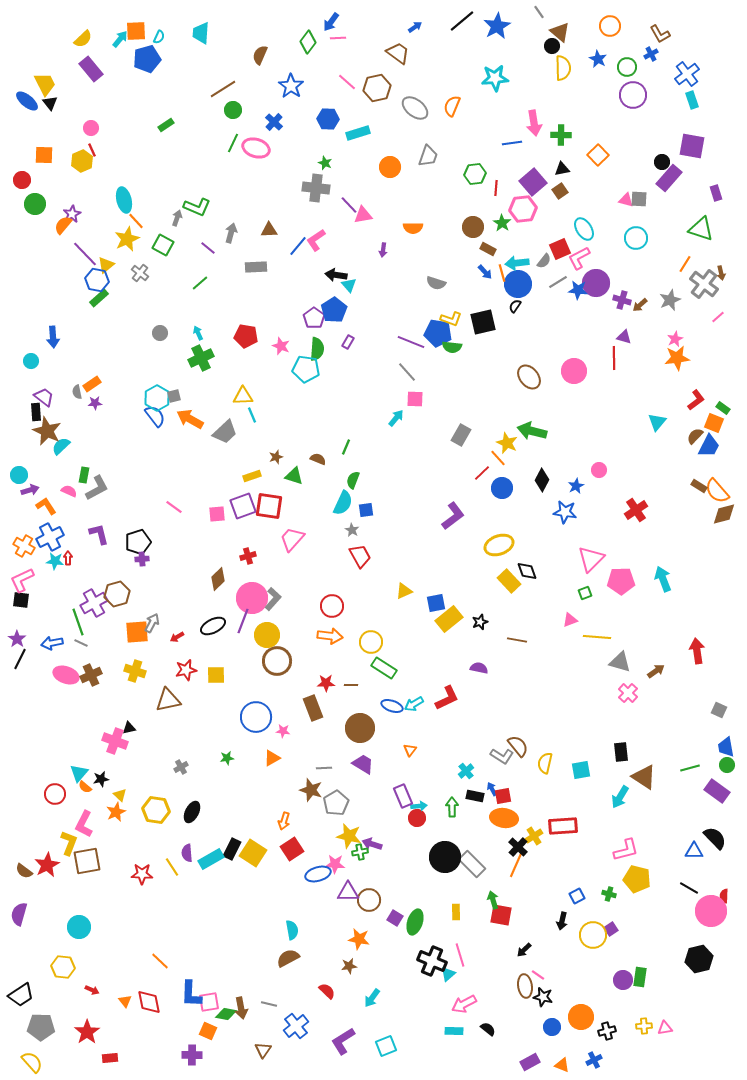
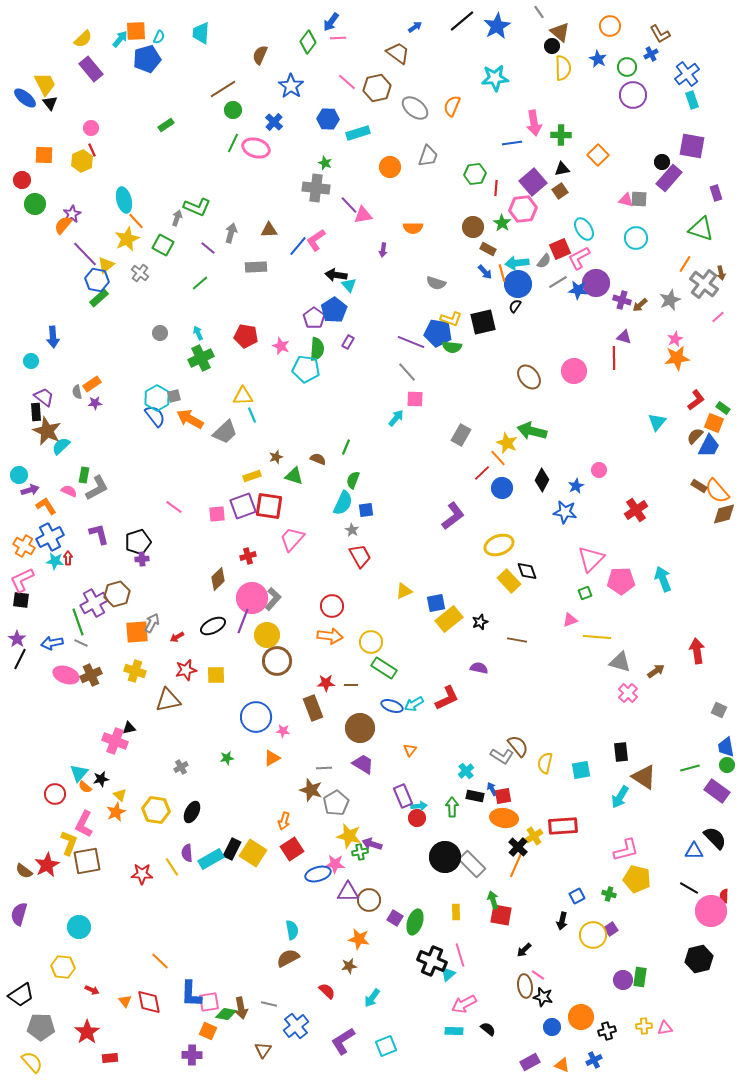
blue ellipse at (27, 101): moved 2 px left, 3 px up
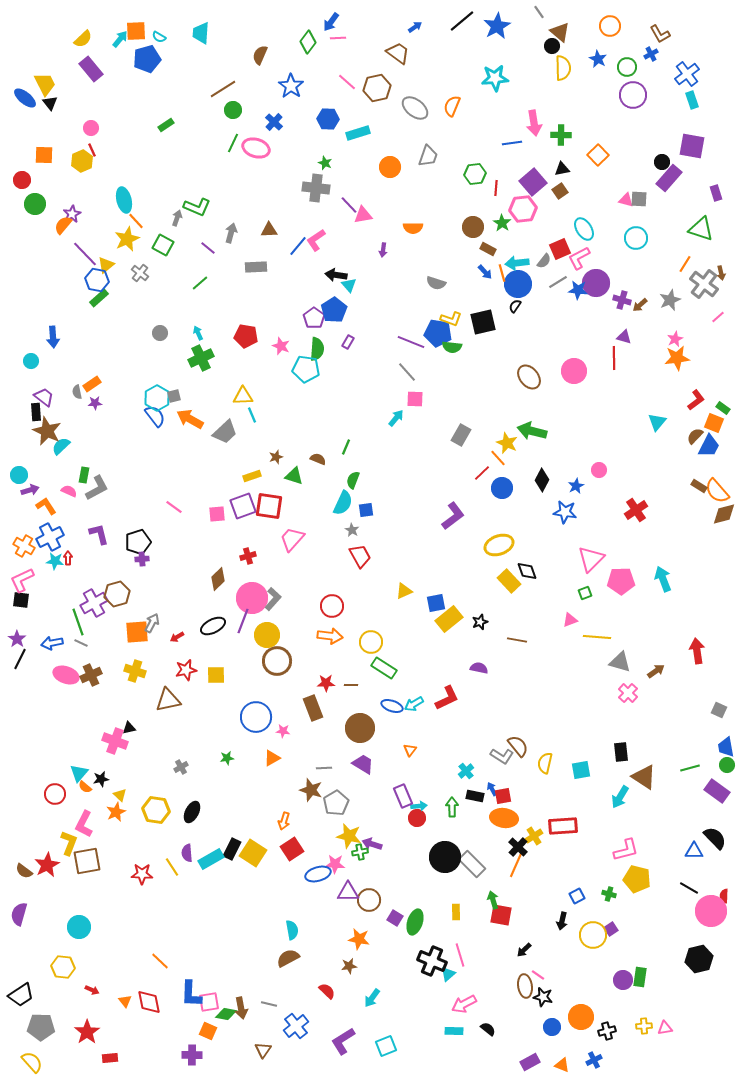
cyan semicircle at (159, 37): rotated 96 degrees clockwise
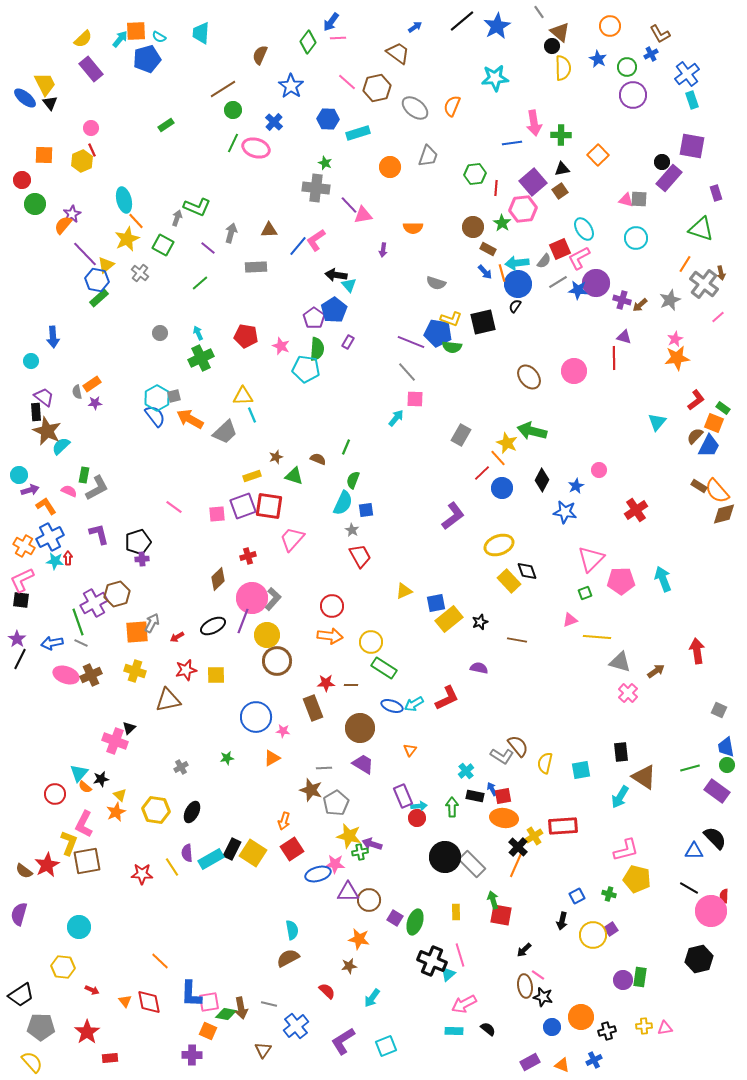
black triangle at (129, 728): rotated 32 degrees counterclockwise
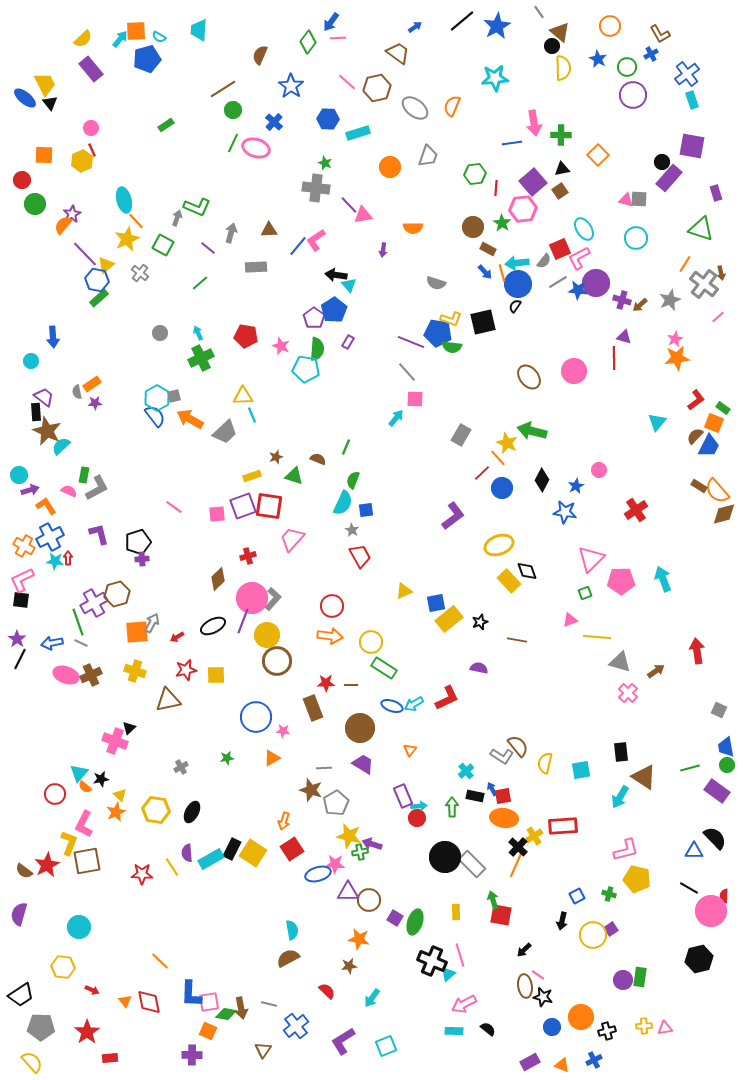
cyan trapezoid at (201, 33): moved 2 px left, 3 px up
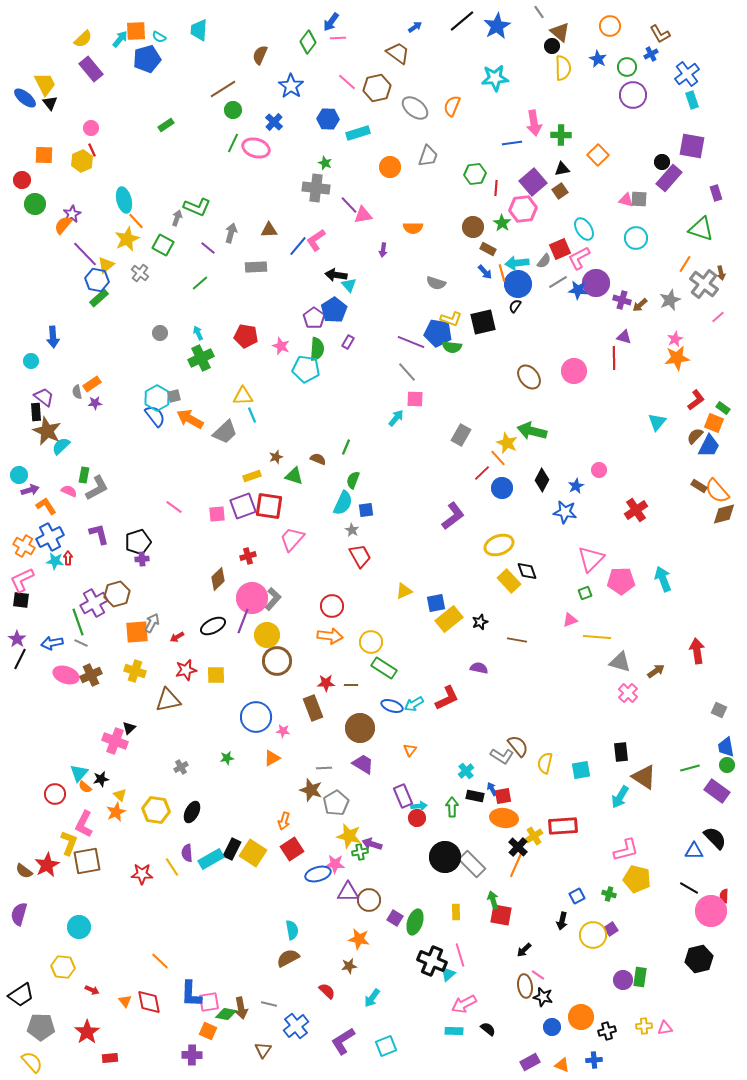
blue cross at (594, 1060): rotated 21 degrees clockwise
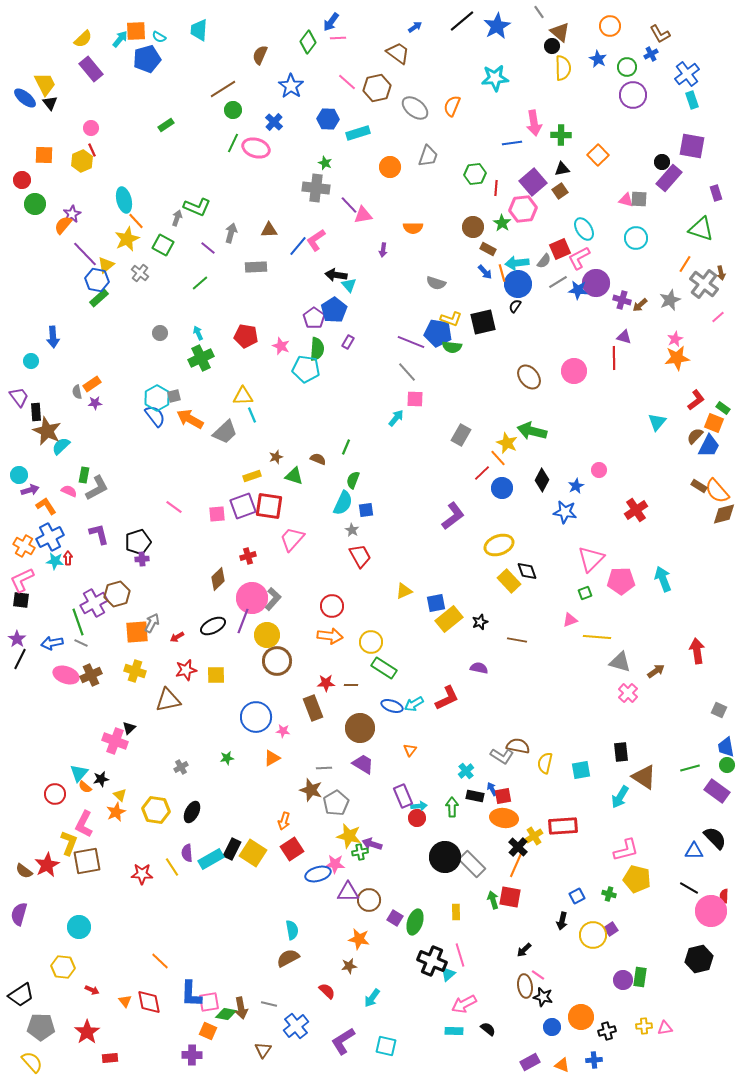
purple trapezoid at (44, 397): moved 25 px left; rotated 15 degrees clockwise
brown semicircle at (518, 746): rotated 40 degrees counterclockwise
red square at (501, 915): moved 9 px right, 18 px up
cyan square at (386, 1046): rotated 35 degrees clockwise
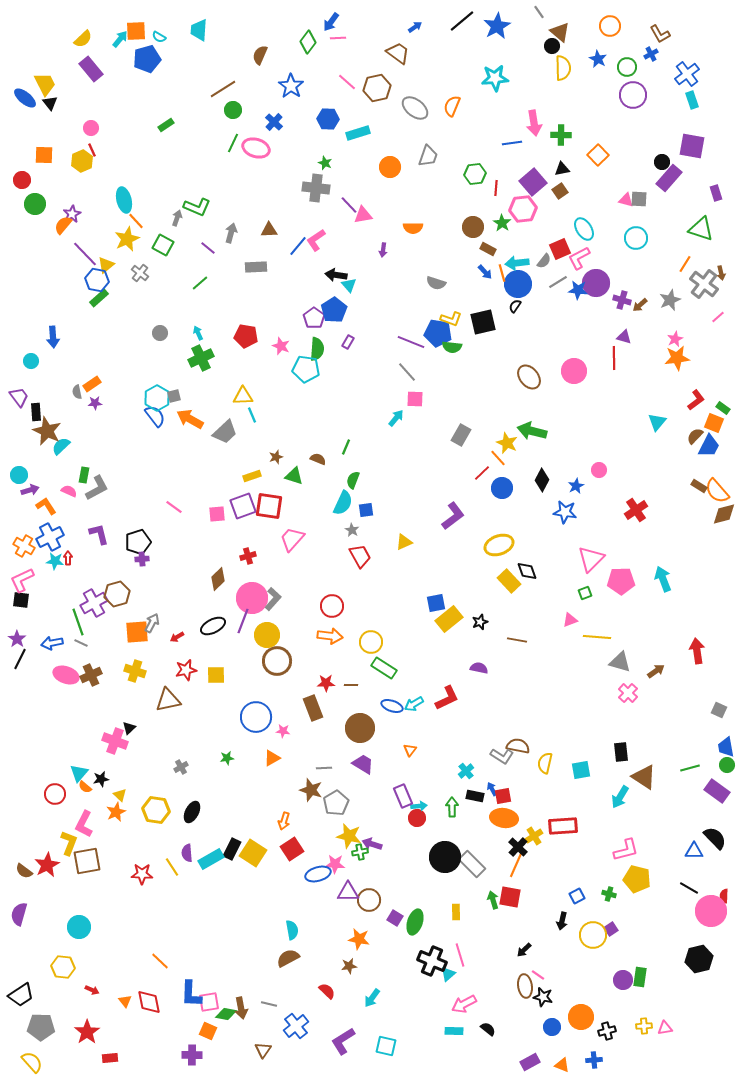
yellow triangle at (404, 591): moved 49 px up
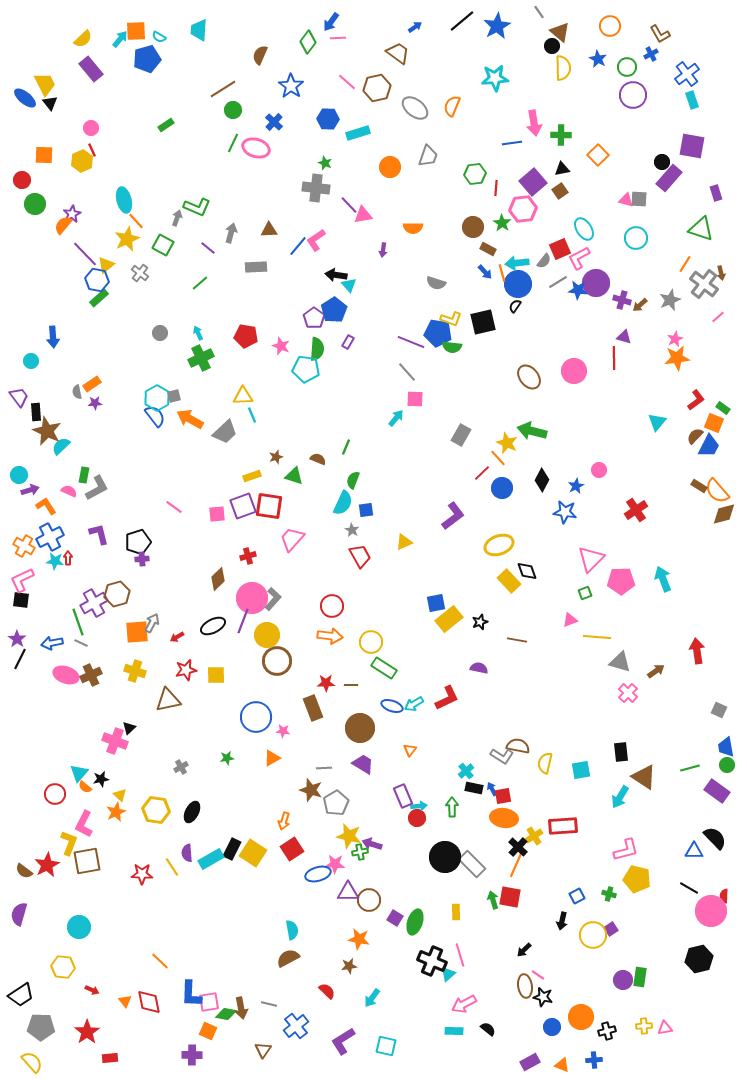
black rectangle at (475, 796): moved 1 px left, 8 px up
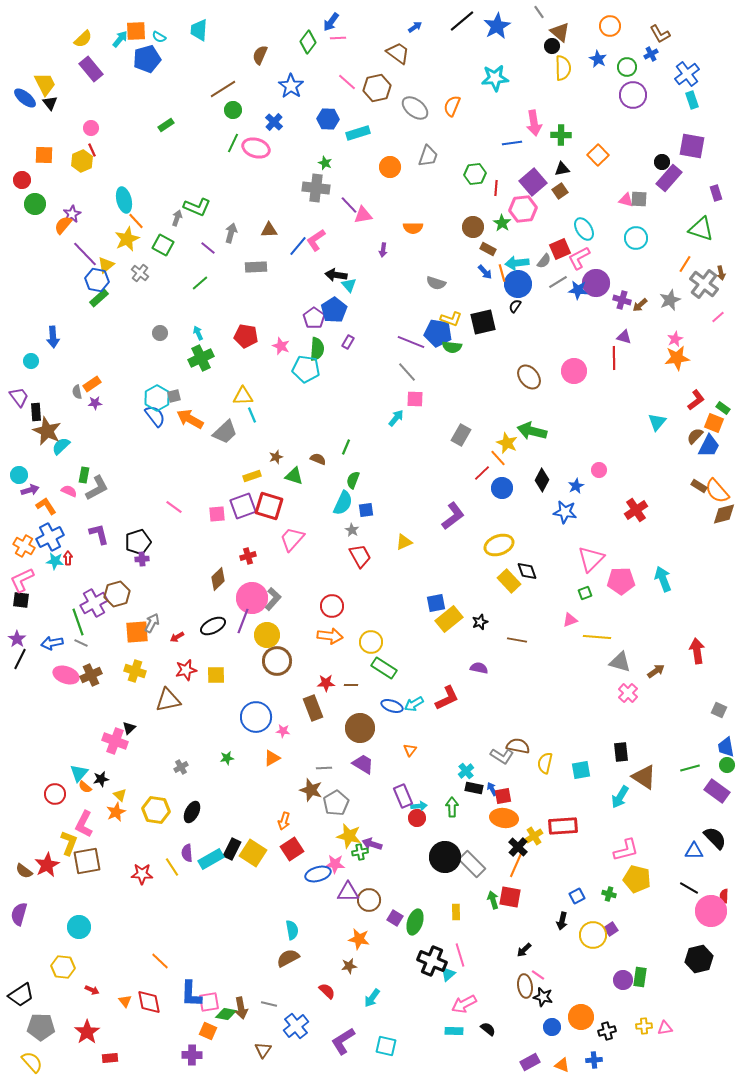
red square at (269, 506): rotated 8 degrees clockwise
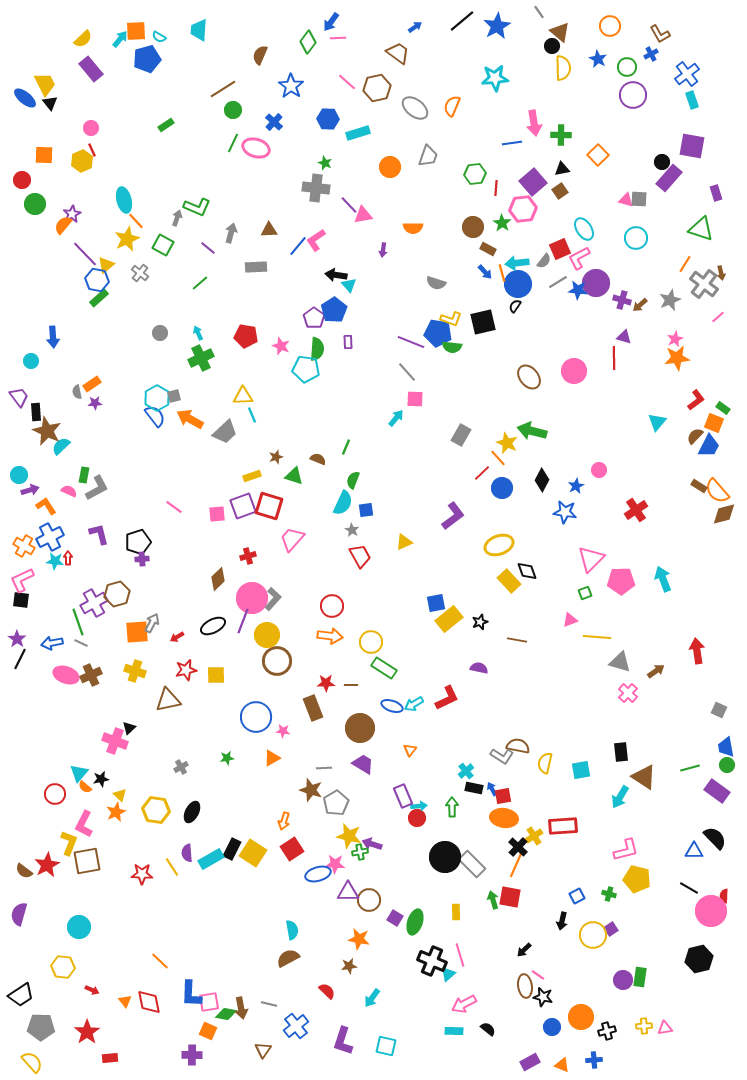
purple rectangle at (348, 342): rotated 32 degrees counterclockwise
purple L-shape at (343, 1041): rotated 40 degrees counterclockwise
